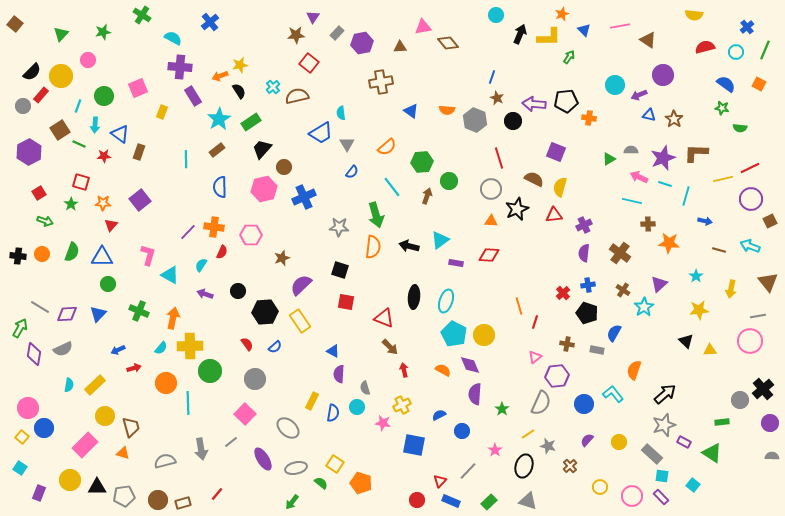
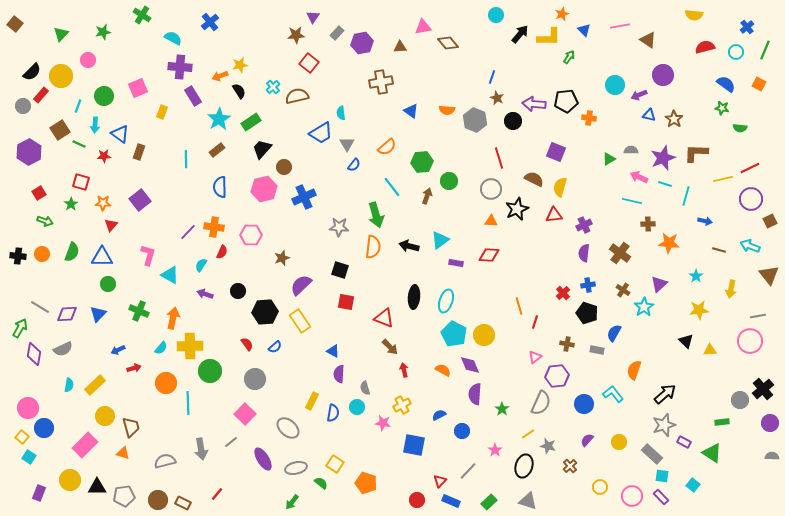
black arrow at (520, 34): rotated 18 degrees clockwise
blue semicircle at (352, 172): moved 2 px right, 7 px up
brown triangle at (768, 282): moved 1 px right, 7 px up
cyan square at (20, 468): moved 9 px right, 11 px up
orange pentagon at (361, 483): moved 5 px right
brown rectangle at (183, 503): rotated 42 degrees clockwise
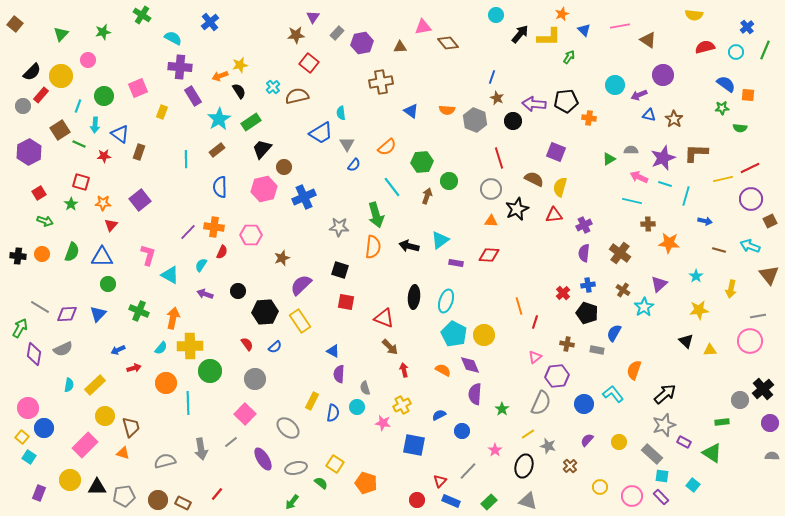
orange square at (759, 84): moved 11 px left, 11 px down; rotated 24 degrees counterclockwise
green star at (722, 108): rotated 16 degrees counterclockwise
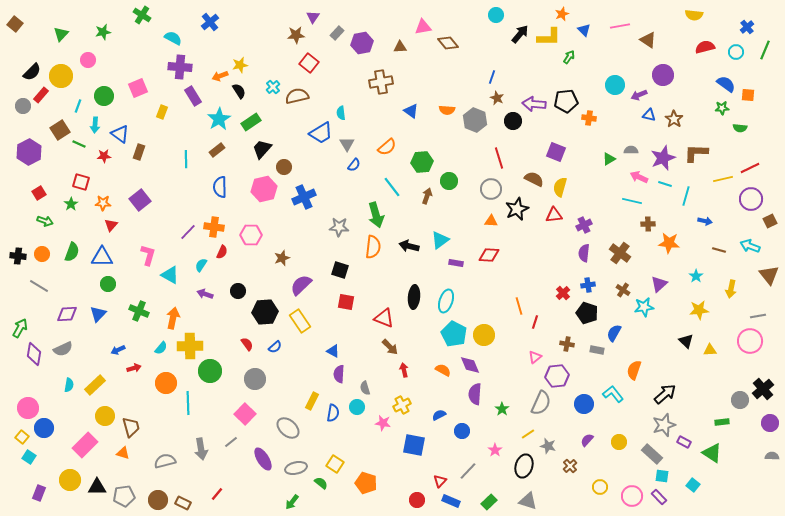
gray line at (40, 307): moved 1 px left, 21 px up
cyan star at (644, 307): rotated 24 degrees clockwise
purple rectangle at (661, 497): moved 2 px left
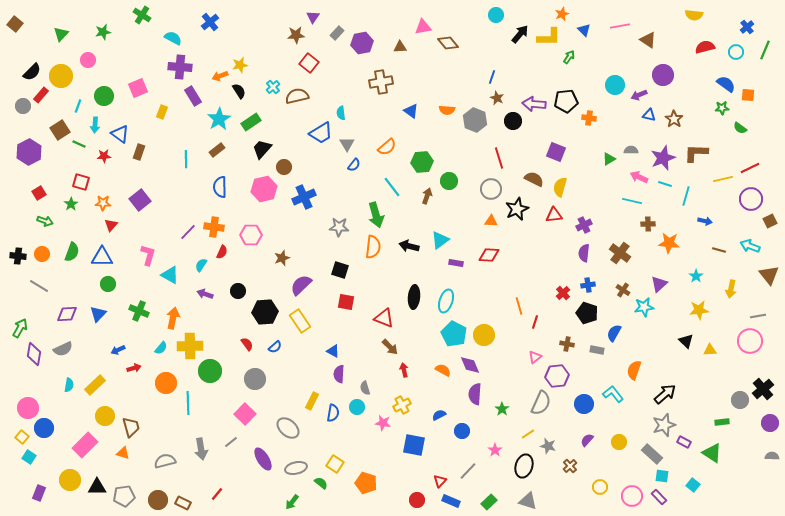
green semicircle at (740, 128): rotated 32 degrees clockwise
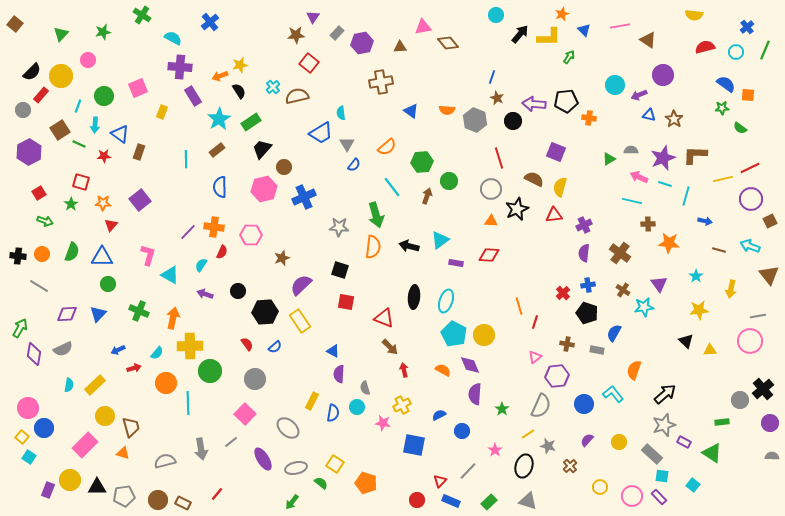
gray circle at (23, 106): moved 4 px down
brown L-shape at (696, 153): moved 1 px left, 2 px down
purple triangle at (659, 284): rotated 24 degrees counterclockwise
cyan semicircle at (161, 348): moved 4 px left, 5 px down
gray semicircle at (541, 403): moved 3 px down
purple rectangle at (39, 493): moved 9 px right, 3 px up
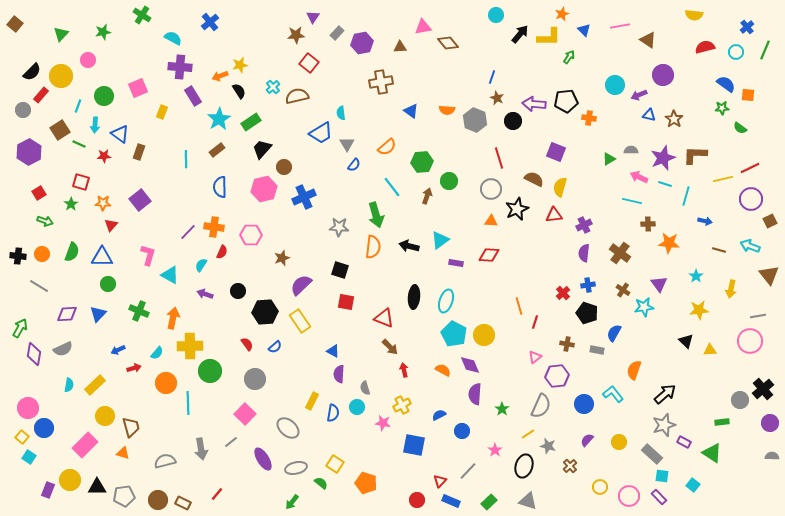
pink circle at (632, 496): moved 3 px left
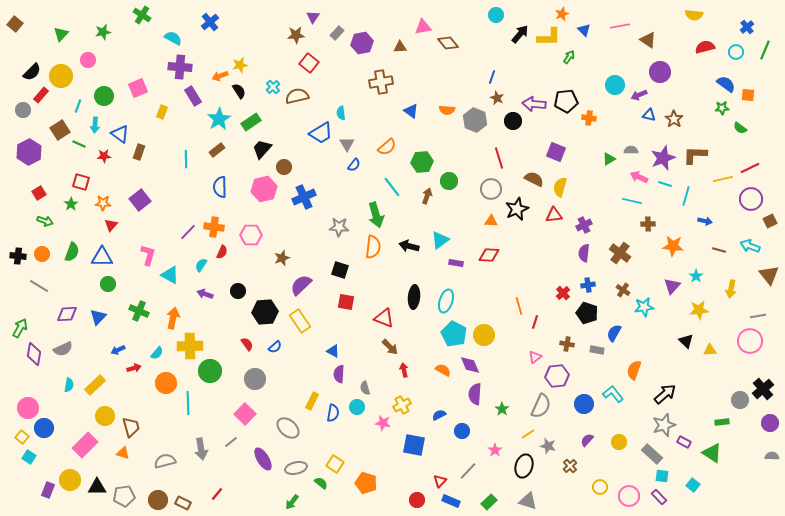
purple circle at (663, 75): moved 3 px left, 3 px up
orange star at (669, 243): moved 4 px right, 3 px down
purple triangle at (659, 284): moved 13 px right, 2 px down; rotated 18 degrees clockwise
blue triangle at (98, 314): moved 3 px down
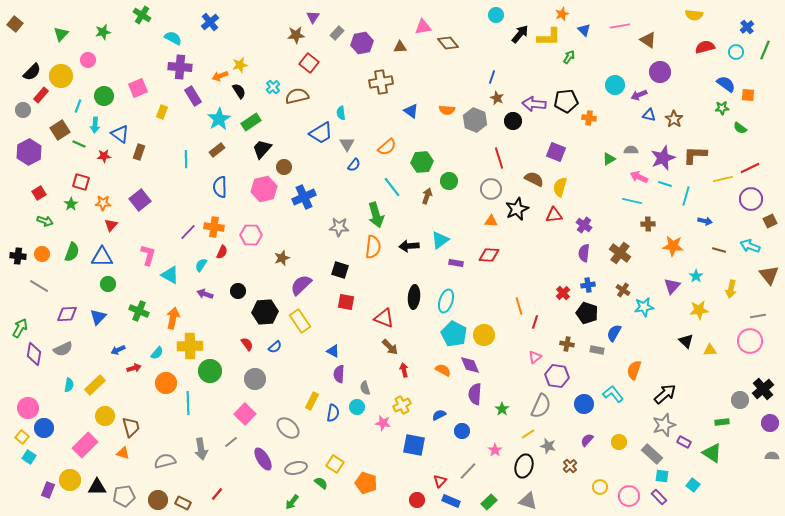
purple cross at (584, 225): rotated 28 degrees counterclockwise
black arrow at (409, 246): rotated 18 degrees counterclockwise
purple hexagon at (557, 376): rotated 15 degrees clockwise
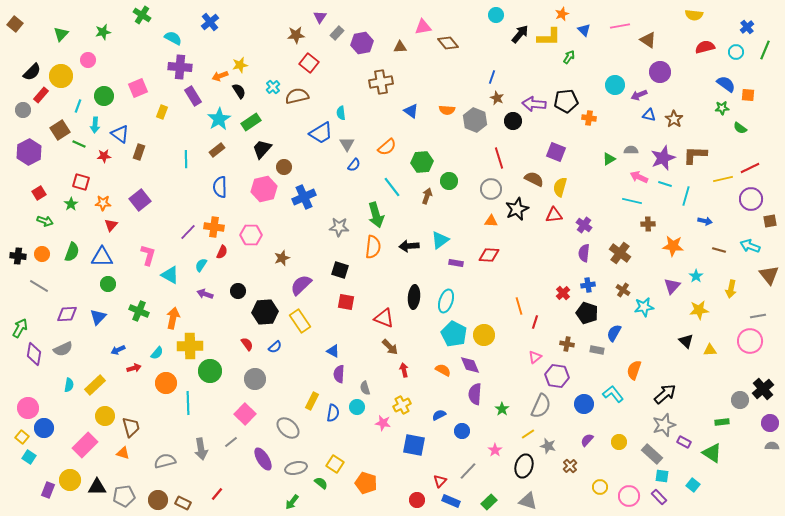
purple triangle at (313, 17): moved 7 px right
brown square at (770, 221): rotated 16 degrees clockwise
gray semicircle at (772, 456): moved 10 px up
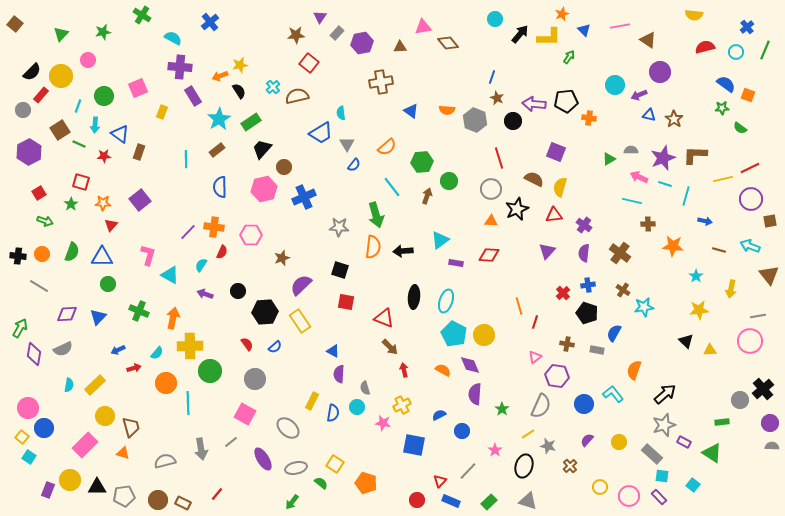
cyan circle at (496, 15): moved 1 px left, 4 px down
orange square at (748, 95): rotated 16 degrees clockwise
black arrow at (409, 246): moved 6 px left, 5 px down
purple triangle at (672, 286): moved 125 px left, 35 px up
pink square at (245, 414): rotated 15 degrees counterclockwise
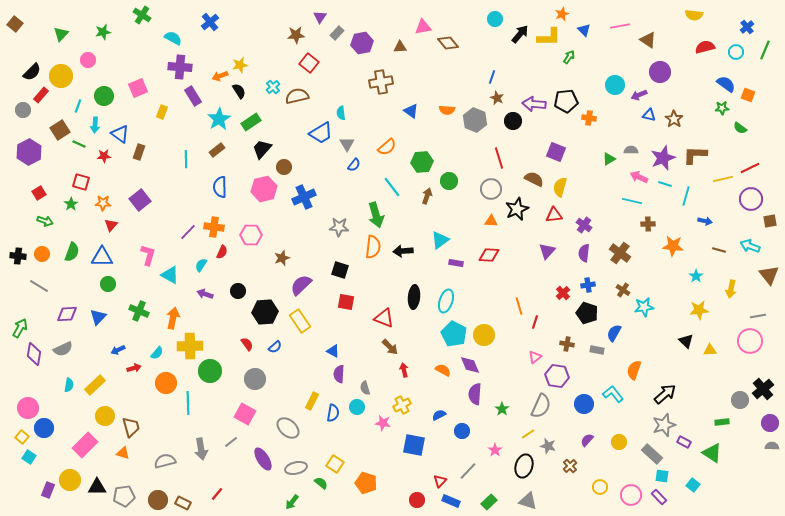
pink circle at (629, 496): moved 2 px right, 1 px up
